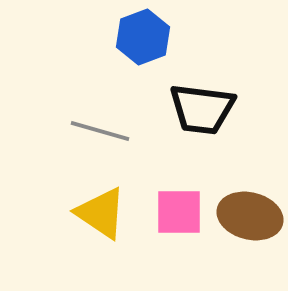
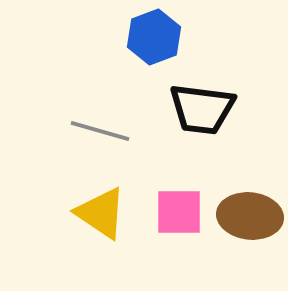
blue hexagon: moved 11 px right
brown ellipse: rotated 8 degrees counterclockwise
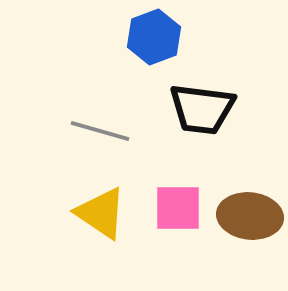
pink square: moved 1 px left, 4 px up
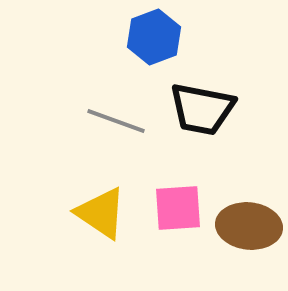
black trapezoid: rotated 4 degrees clockwise
gray line: moved 16 px right, 10 px up; rotated 4 degrees clockwise
pink square: rotated 4 degrees counterclockwise
brown ellipse: moved 1 px left, 10 px down
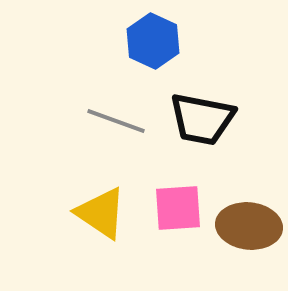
blue hexagon: moved 1 px left, 4 px down; rotated 14 degrees counterclockwise
black trapezoid: moved 10 px down
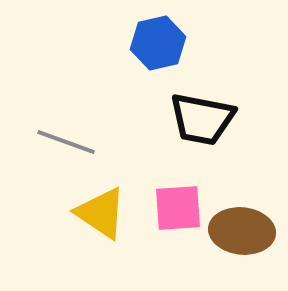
blue hexagon: moved 5 px right, 2 px down; rotated 22 degrees clockwise
gray line: moved 50 px left, 21 px down
brown ellipse: moved 7 px left, 5 px down
